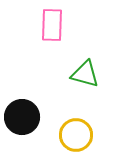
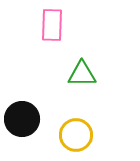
green triangle: moved 3 px left; rotated 16 degrees counterclockwise
black circle: moved 2 px down
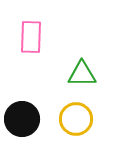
pink rectangle: moved 21 px left, 12 px down
yellow circle: moved 16 px up
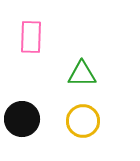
yellow circle: moved 7 px right, 2 px down
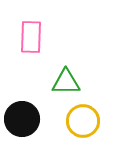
green triangle: moved 16 px left, 8 px down
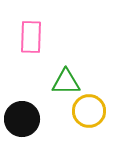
yellow circle: moved 6 px right, 10 px up
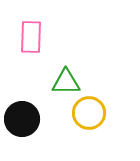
yellow circle: moved 2 px down
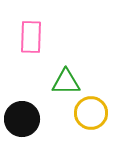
yellow circle: moved 2 px right
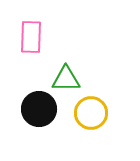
green triangle: moved 3 px up
black circle: moved 17 px right, 10 px up
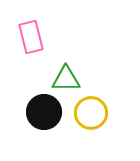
pink rectangle: rotated 16 degrees counterclockwise
black circle: moved 5 px right, 3 px down
